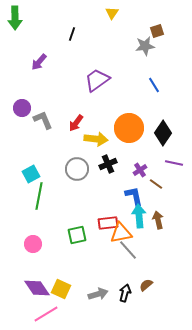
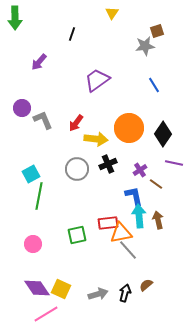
black diamond: moved 1 px down
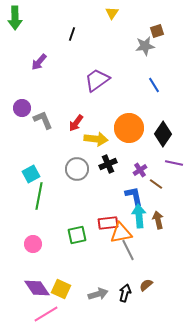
gray line: rotated 15 degrees clockwise
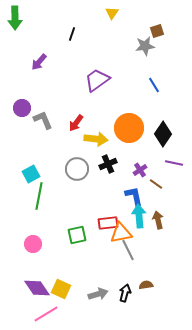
brown semicircle: rotated 32 degrees clockwise
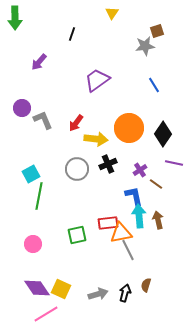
brown semicircle: rotated 64 degrees counterclockwise
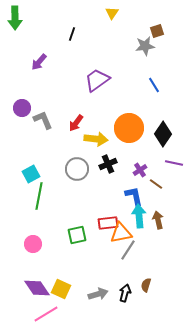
gray line: rotated 60 degrees clockwise
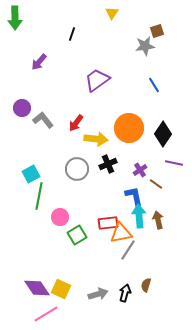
gray L-shape: rotated 15 degrees counterclockwise
green square: rotated 18 degrees counterclockwise
pink circle: moved 27 px right, 27 px up
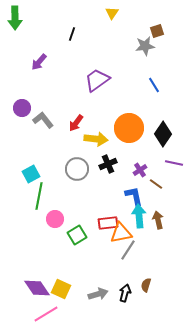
pink circle: moved 5 px left, 2 px down
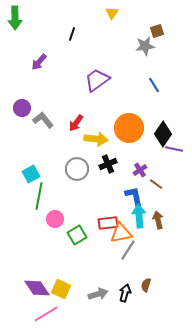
purple line: moved 14 px up
